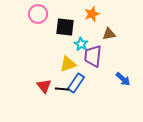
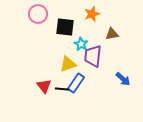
brown triangle: moved 3 px right
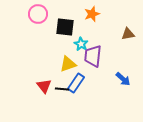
brown triangle: moved 16 px right
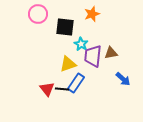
brown triangle: moved 17 px left, 19 px down
red triangle: moved 3 px right, 3 px down
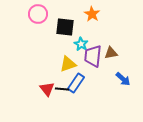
orange star: rotated 21 degrees counterclockwise
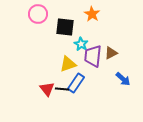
brown triangle: rotated 16 degrees counterclockwise
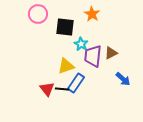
yellow triangle: moved 2 px left, 2 px down
